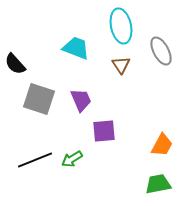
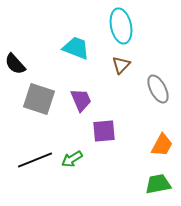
gray ellipse: moved 3 px left, 38 px down
brown triangle: rotated 18 degrees clockwise
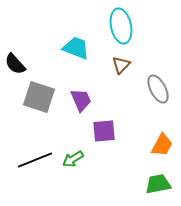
gray square: moved 2 px up
green arrow: moved 1 px right
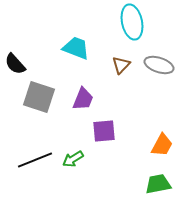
cyan ellipse: moved 11 px right, 4 px up
gray ellipse: moved 1 px right, 24 px up; rotated 44 degrees counterclockwise
purple trapezoid: moved 2 px right, 1 px up; rotated 45 degrees clockwise
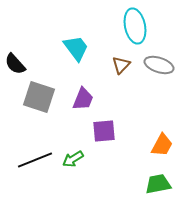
cyan ellipse: moved 3 px right, 4 px down
cyan trapezoid: rotated 32 degrees clockwise
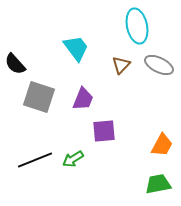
cyan ellipse: moved 2 px right
gray ellipse: rotated 8 degrees clockwise
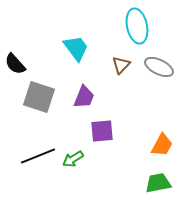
gray ellipse: moved 2 px down
purple trapezoid: moved 1 px right, 2 px up
purple square: moved 2 px left
black line: moved 3 px right, 4 px up
green trapezoid: moved 1 px up
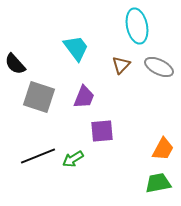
orange trapezoid: moved 1 px right, 4 px down
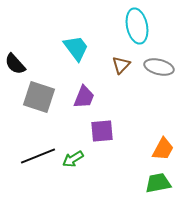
gray ellipse: rotated 12 degrees counterclockwise
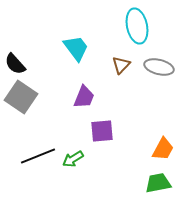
gray square: moved 18 px left; rotated 16 degrees clockwise
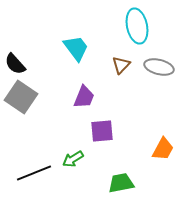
black line: moved 4 px left, 17 px down
green trapezoid: moved 37 px left
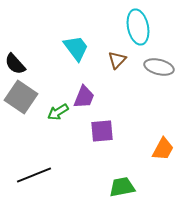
cyan ellipse: moved 1 px right, 1 px down
brown triangle: moved 4 px left, 5 px up
green arrow: moved 15 px left, 47 px up
black line: moved 2 px down
green trapezoid: moved 1 px right, 4 px down
